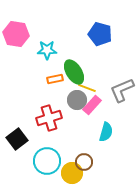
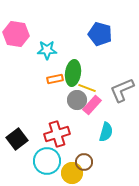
green ellipse: moved 1 px left, 1 px down; rotated 40 degrees clockwise
red cross: moved 8 px right, 16 px down
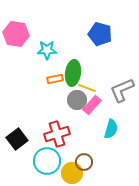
cyan semicircle: moved 5 px right, 3 px up
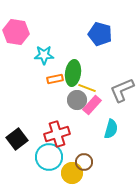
pink hexagon: moved 2 px up
cyan star: moved 3 px left, 5 px down
cyan circle: moved 2 px right, 4 px up
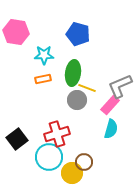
blue pentagon: moved 22 px left
orange rectangle: moved 12 px left
gray L-shape: moved 2 px left, 4 px up
pink rectangle: moved 18 px right
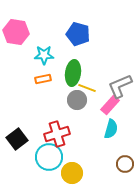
brown circle: moved 41 px right, 2 px down
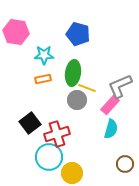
black square: moved 13 px right, 16 px up
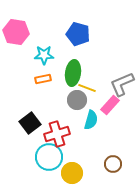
gray L-shape: moved 2 px right, 2 px up
cyan semicircle: moved 20 px left, 9 px up
brown circle: moved 12 px left
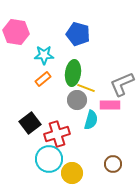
orange rectangle: rotated 28 degrees counterclockwise
yellow line: moved 1 px left
pink rectangle: rotated 48 degrees clockwise
cyan circle: moved 2 px down
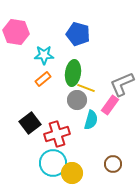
pink rectangle: rotated 54 degrees counterclockwise
cyan circle: moved 4 px right, 4 px down
